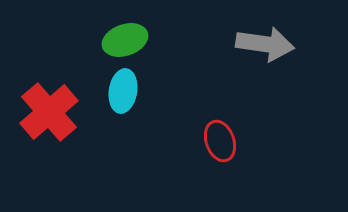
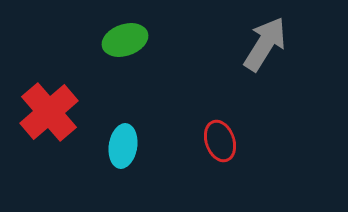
gray arrow: rotated 66 degrees counterclockwise
cyan ellipse: moved 55 px down
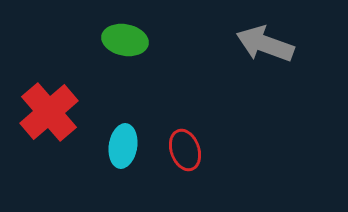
green ellipse: rotated 30 degrees clockwise
gray arrow: rotated 102 degrees counterclockwise
red ellipse: moved 35 px left, 9 px down
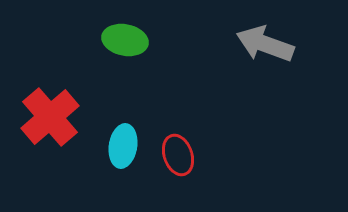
red cross: moved 1 px right, 5 px down
red ellipse: moved 7 px left, 5 px down
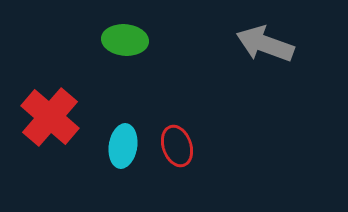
green ellipse: rotated 6 degrees counterclockwise
red cross: rotated 8 degrees counterclockwise
red ellipse: moved 1 px left, 9 px up
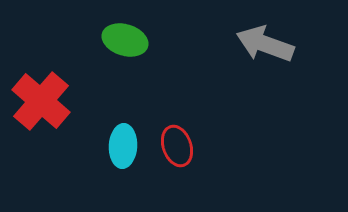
green ellipse: rotated 12 degrees clockwise
red cross: moved 9 px left, 16 px up
cyan ellipse: rotated 6 degrees counterclockwise
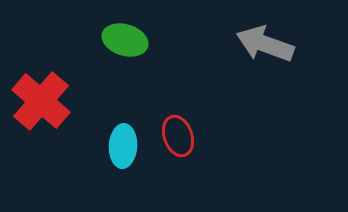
red ellipse: moved 1 px right, 10 px up
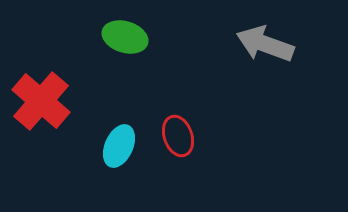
green ellipse: moved 3 px up
cyan ellipse: moved 4 px left; rotated 21 degrees clockwise
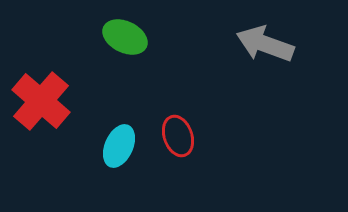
green ellipse: rotated 9 degrees clockwise
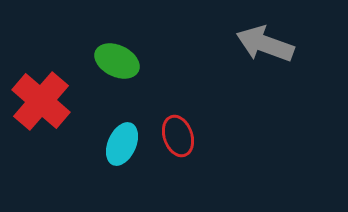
green ellipse: moved 8 px left, 24 px down
cyan ellipse: moved 3 px right, 2 px up
